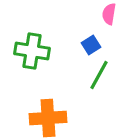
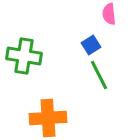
pink semicircle: rotated 15 degrees counterclockwise
green cross: moved 8 px left, 5 px down
green line: rotated 56 degrees counterclockwise
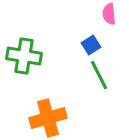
orange cross: rotated 12 degrees counterclockwise
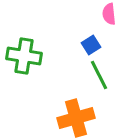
orange cross: moved 28 px right
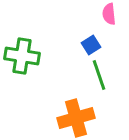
green cross: moved 2 px left
green line: rotated 8 degrees clockwise
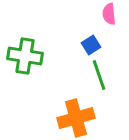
green cross: moved 3 px right
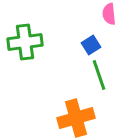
green cross: moved 14 px up; rotated 16 degrees counterclockwise
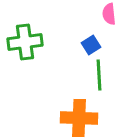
green line: rotated 16 degrees clockwise
orange cross: moved 3 px right; rotated 18 degrees clockwise
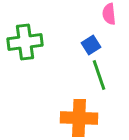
green line: rotated 16 degrees counterclockwise
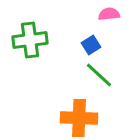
pink semicircle: rotated 90 degrees clockwise
green cross: moved 5 px right, 2 px up
green line: rotated 28 degrees counterclockwise
